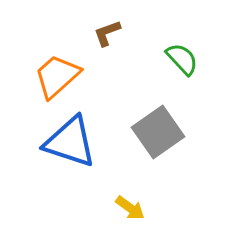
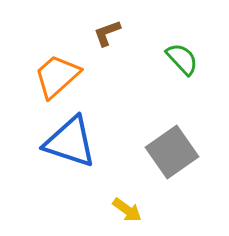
gray square: moved 14 px right, 20 px down
yellow arrow: moved 3 px left, 2 px down
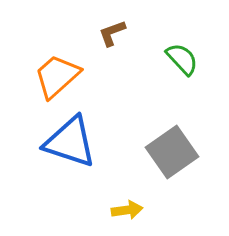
brown L-shape: moved 5 px right
yellow arrow: rotated 44 degrees counterclockwise
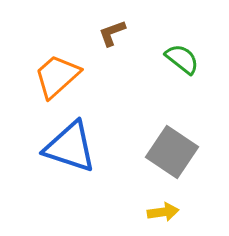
green semicircle: rotated 9 degrees counterclockwise
blue triangle: moved 5 px down
gray square: rotated 21 degrees counterclockwise
yellow arrow: moved 36 px right, 2 px down
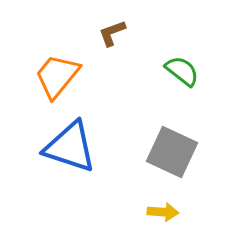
green semicircle: moved 12 px down
orange trapezoid: rotated 9 degrees counterclockwise
gray square: rotated 9 degrees counterclockwise
yellow arrow: rotated 12 degrees clockwise
